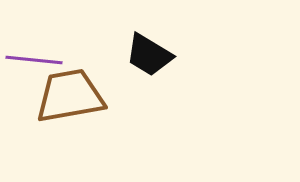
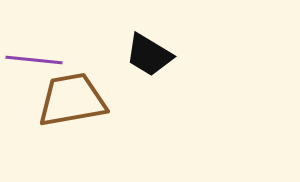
brown trapezoid: moved 2 px right, 4 px down
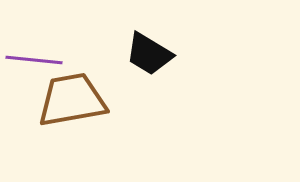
black trapezoid: moved 1 px up
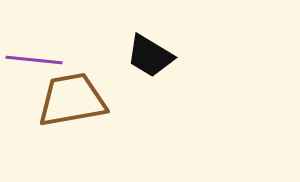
black trapezoid: moved 1 px right, 2 px down
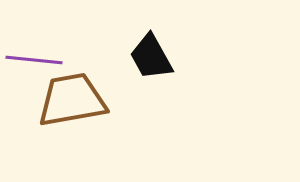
black trapezoid: moved 1 px right, 1 px down; rotated 30 degrees clockwise
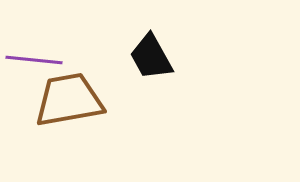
brown trapezoid: moved 3 px left
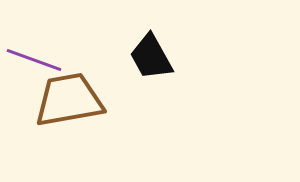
purple line: rotated 14 degrees clockwise
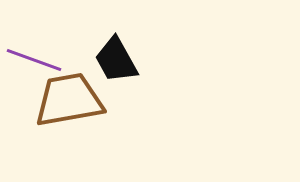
black trapezoid: moved 35 px left, 3 px down
